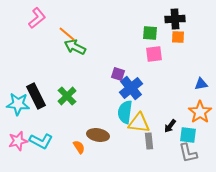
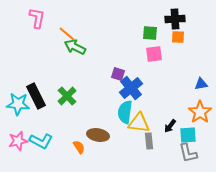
pink L-shape: rotated 40 degrees counterclockwise
cyan square: rotated 12 degrees counterclockwise
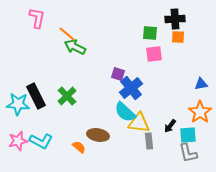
cyan semicircle: rotated 55 degrees counterclockwise
orange semicircle: rotated 16 degrees counterclockwise
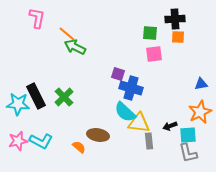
blue cross: rotated 35 degrees counterclockwise
green cross: moved 3 px left, 1 px down
orange star: rotated 10 degrees clockwise
black arrow: rotated 32 degrees clockwise
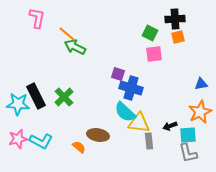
green square: rotated 21 degrees clockwise
orange square: rotated 16 degrees counterclockwise
pink star: moved 2 px up
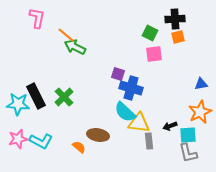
orange line: moved 1 px left, 1 px down
